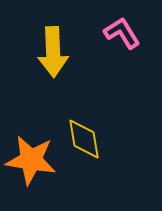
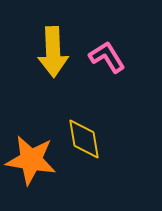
pink L-shape: moved 15 px left, 24 px down
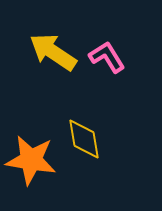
yellow arrow: rotated 126 degrees clockwise
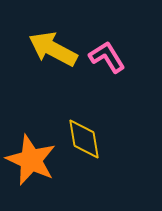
yellow arrow: moved 3 px up; rotated 6 degrees counterclockwise
orange star: rotated 15 degrees clockwise
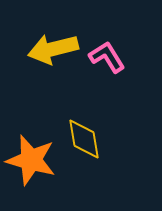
yellow arrow: rotated 42 degrees counterclockwise
orange star: rotated 9 degrees counterclockwise
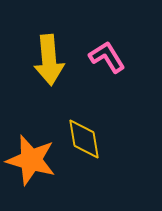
yellow arrow: moved 4 px left, 11 px down; rotated 81 degrees counterclockwise
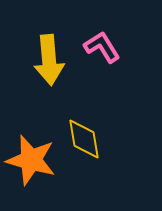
pink L-shape: moved 5 px left, 10 px up
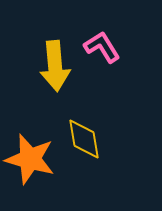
yellow arrow: moved 6 px right, 6 px down
orange star: moved 1 px left, 1 px up
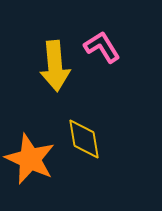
orange star: rotated 9 degrees clockwise
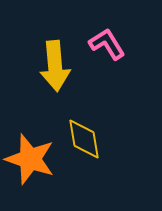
pink L-shape: moved 5 px right, 3 px up
orange star: rotated 6 degrees counterclockwise
